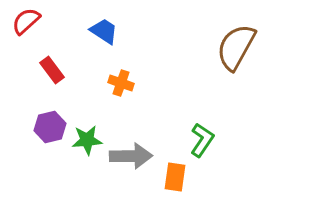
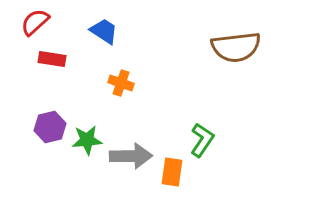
red semicircle: moved 9 px right, 1 px down
brown semicircle: rotated 126 degrees counterclockwise
red rectangle: moved 11 px up; rotated 44 degrees counterclockwise
orange rectangle: moved 3 px left, 5 px up
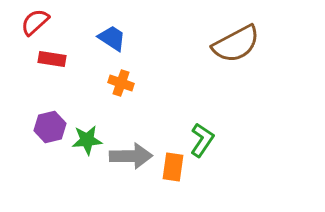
blue trapezoid: moved 8 px right, 7 px down
brown semicircle: moved 3 px up; rotated 21 degrees counterclockwise
orange rectangle: moved 1 px right, 5 px up
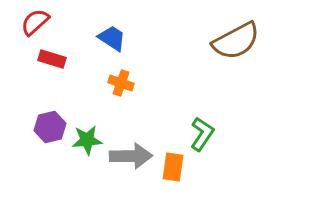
brown semicircle: moved 3 px up
red rectangle: rotated 8 degrees clockwise
green L-shape: moved 6 px up
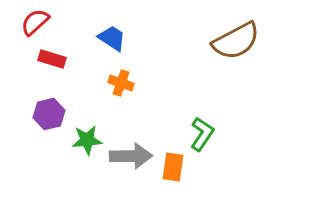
purple hexagon: moved 1 px left, 13 px up
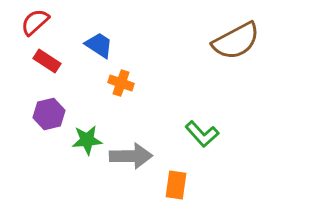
blue trapezoid: moved 13 px left, 7 px down
red rectangle: moved 5 px left, 2 px down; rotated 16 degrees clockwise
green L-shape: rotated 104 degrees clockwise
orange rectangle: moved 3 px right, 18 px down
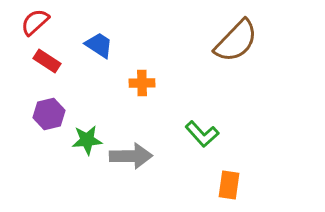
brown semicircle: rotated 18 degrees counterclockwise
orange cross: moved 21 px right; rotated 20 degrees counterclockwise
orange rectangle: moved 53 px right
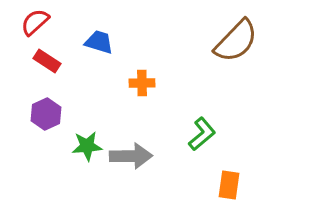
blue trapezoid: moved 3 px up; rotated 16 degrees counterclockwise
purple hexagon: moved 3 px left; rotated 12 degrees counterclockwise
green L-shape: rotated 88 degrees counterclockwise
green star: moved 6 px down
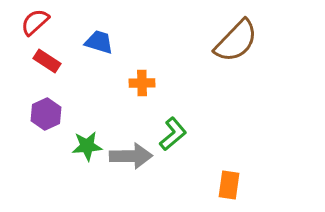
green L-shape: moved 29 px left
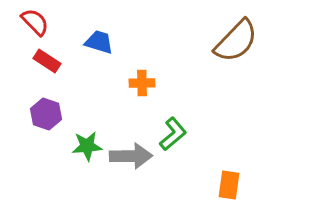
red semicircle: rotated 88 degrees clockwise
purple hexagon: rotated 16 degrees counterclockwise
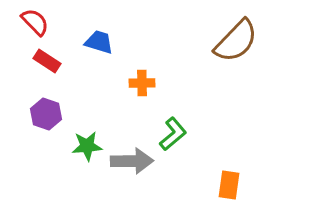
gray arrow: moved 1 px right, 5 px down
